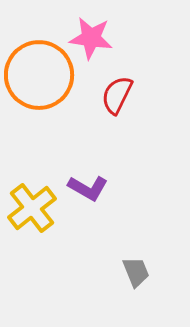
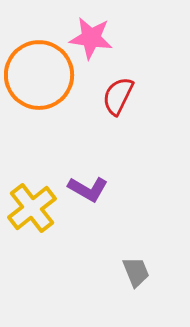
red semicircle: moved 1 px right, 1 px down
purple L-shape: moved 1 px down
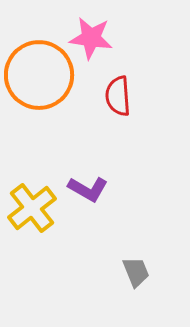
red semicircle: rotated 30 degrees counterclockwise
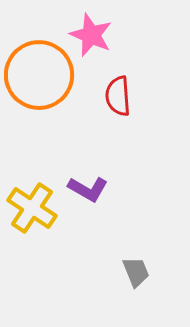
pink star: moved 3 px up; rotated 15 degrees clockwise
yellow cross: rotated 18 degrees counterclockwise
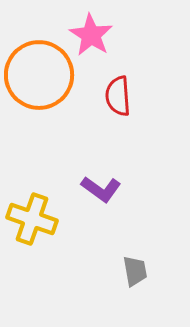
pink star: rotated 9 degrees clockwise
purple L-shape: moved 13 px right; rotated 6 degrees clockwise
yellow cross: moved 11 px down; rotated 15 degrees counterclockwise
gray trapezoid: moved 1 px left, 1 px up; rotated 12 degrees clockwise
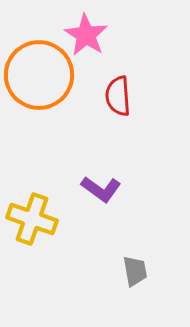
pink star: moved 5 px left
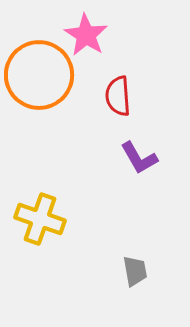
purple L-shape: moved 38 px right, 31 px up; rotated 24 degrees clockwise
yellow cross: moved 8 px right
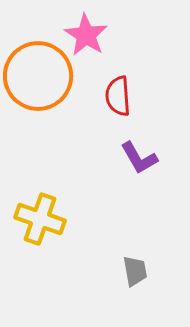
orange circle: moved 1 px left, 1 px down
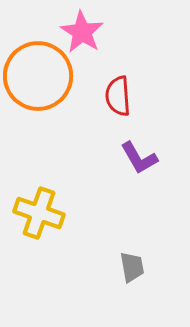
pink star: moved 4 px left, 3 px up
yellow cross: moved 1 px left, 6 px up
gray trapezoid: moved 3 px left, 4 px up
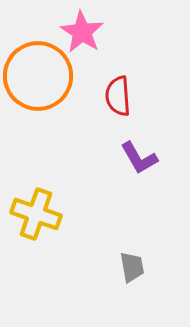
yellow cross: moved 3 px left, 1 px down
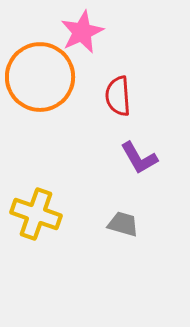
pink star: rotated 15 degrees clockwise
orange circle: moved 2 px right, 1 px down
gray trapezoid: moved 9 px left, 43 px up; rotated 64 degrees counterclockwise
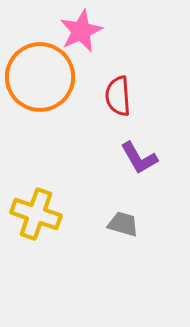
pink star: moved 1 px left, 1 px up
